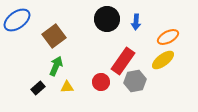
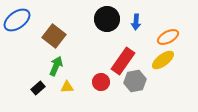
brown square: rotated 15 degrees counterclockwise
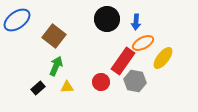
orange ellipse: moved 25 px left, 6 px down
yellow ellipse: moved 2 px up; rotated 15 degrees counterclockwise
gray hexagon: rotated 20 degrees clockwise
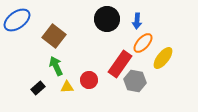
blue arrow: moved 1 px right, 1 px up
orange ellipse: rotated 20 degrees counterclockwise
red rectangle: moved 3 px left, 3 px down
green arrow: rotated 48 degrees counterclockwise
red circle: moved 12 px left, 2 px up
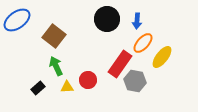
yellow ellipse: moved 1 px left, 1 px up
red circle: moved 1 px left
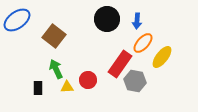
green arrow: moved 3 px down
black rectangle: rotated 48 degrees counterclockwise
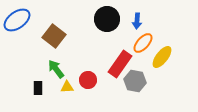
green arrow: rotated 12 degrees counterclockwise
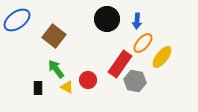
yellow triangle: rotated 32 degrees clockwise
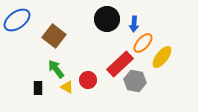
blue arrow: moved 3 px left, 3 px down
red rectangle: rotated 12 degrees clockwise
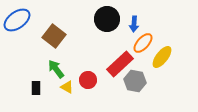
black rectangle: moved 2 px left
